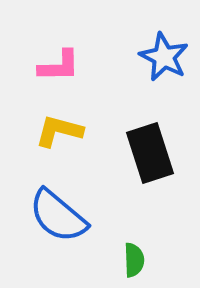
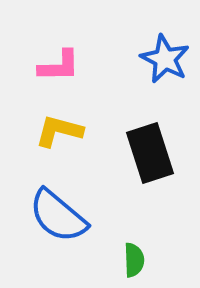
blue star: moved 1 px right, 2 px down
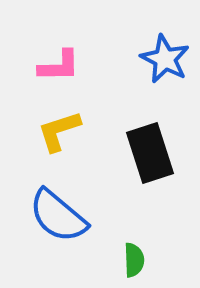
yellow L-shape: rotated 33 degrees counterclockwise
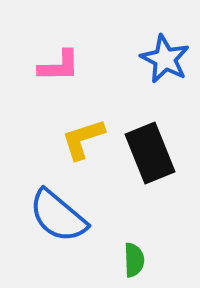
yellow L-shape: moved 24 px right, 8 px down
black rectangle: rotated 4 degrees counterclockwise
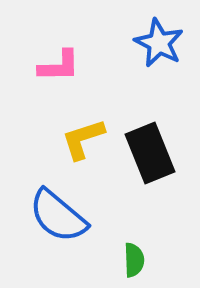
blue star: moved 6 px left, 16 px up
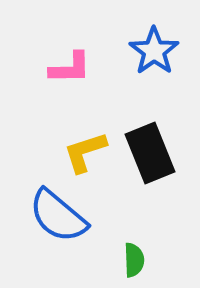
blue star: moved 5 px left, 8 px down; rotated 9 degrees clockwise
pink L-shape: moved 11 px right, 2 px down
yellow L-shape: moved 2 px right, 13 px down
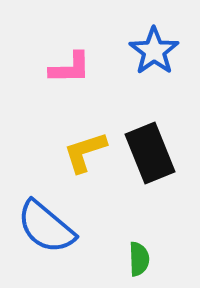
blue semicircle: moved 12 px left, 11 px down
green semicircle: moved 5 px right, 1 px up
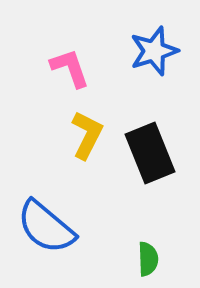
blue star: rotated 18 degrees clockwise
pink L-shape: rotated 108 degrees counterclockwise
yellow L-shape: moved 2 px right, 17 px up; rotated 135 degrees clockwise
green semicircle: moved 9 px right
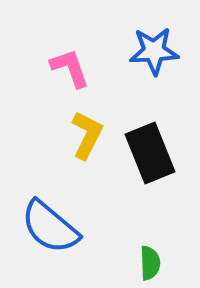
blue star: rotated 15 degrees clockwise
blue semicircle: moved 4 px right
green semicircle: moved 2 px right, 4 px down
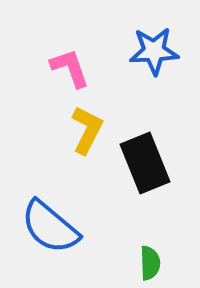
yellow L-shape: moved 5 px up
black rectangle: moved 5 px left, 10 px down
